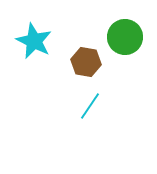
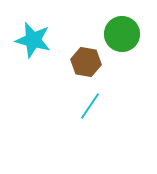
green circle: moved 3 px left, 3 px up
cyan star: moved 1 px left, 1 px up; rotated 12 degrees counterclockwise
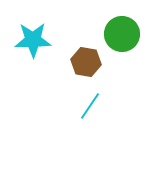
cyan star: rotated 15 degrees counterclockwise
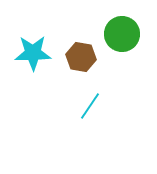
cyan star: moved 13 px down
brown hexagon: moved 5 px left, 5 px up
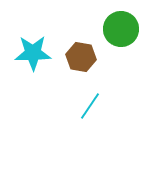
green circle: moved 1 px left, 5 px up
